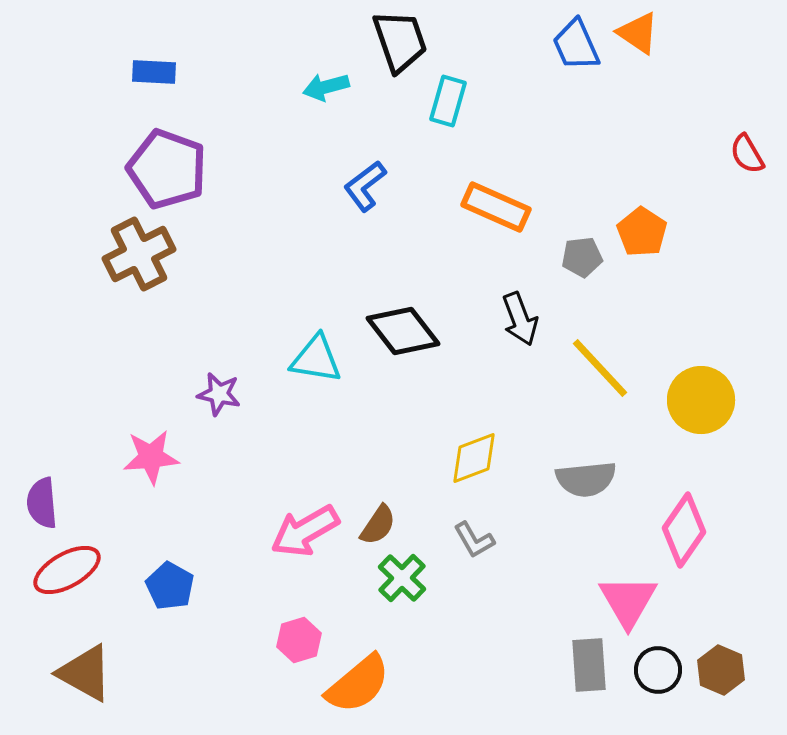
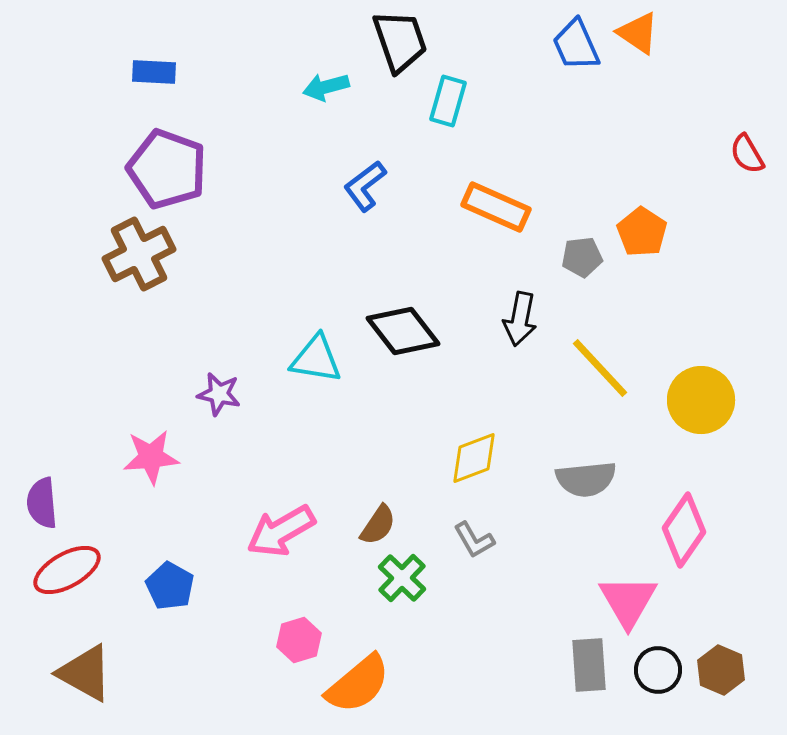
black arrow: rotated 32 degrees clockwise
pink arrow: moved 24 px left
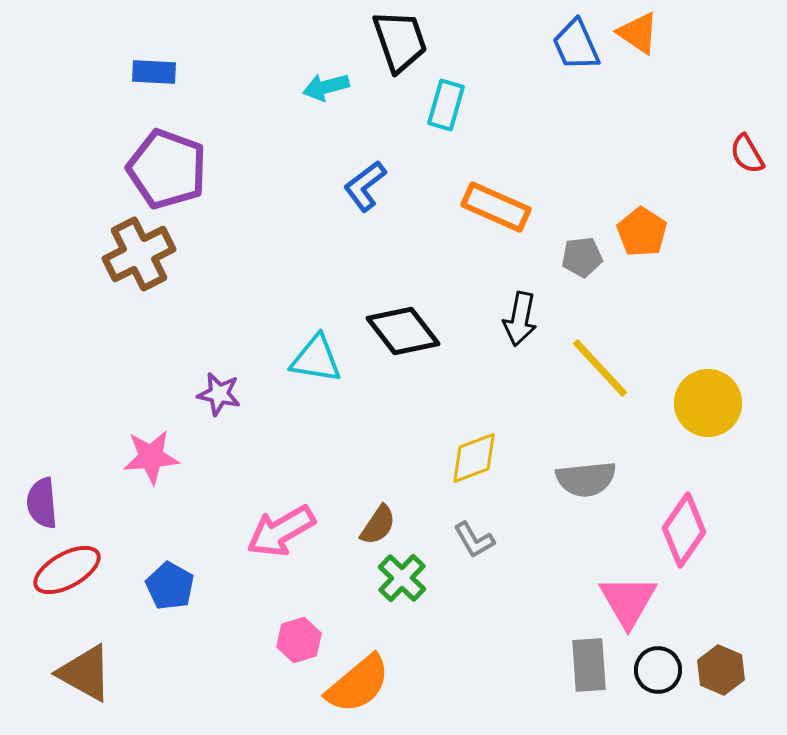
cyan rectangle: moved 2 px left, 4 px down
yellow circle: moved 7 px right, 3 px down
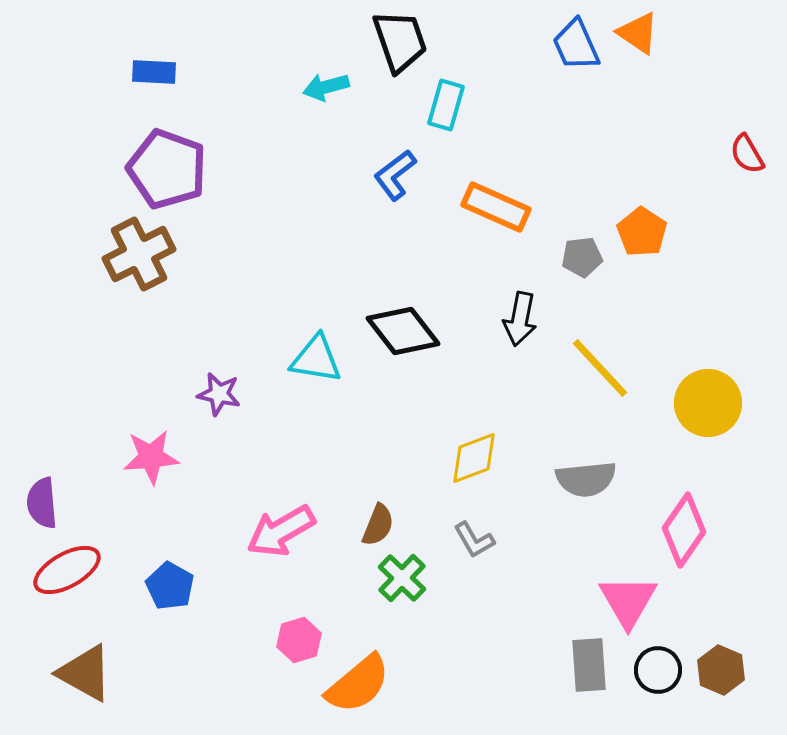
blue L-shape: moved 30 px right, 11 px up
brown semicircle: rotated 12 degrees counterclockwise
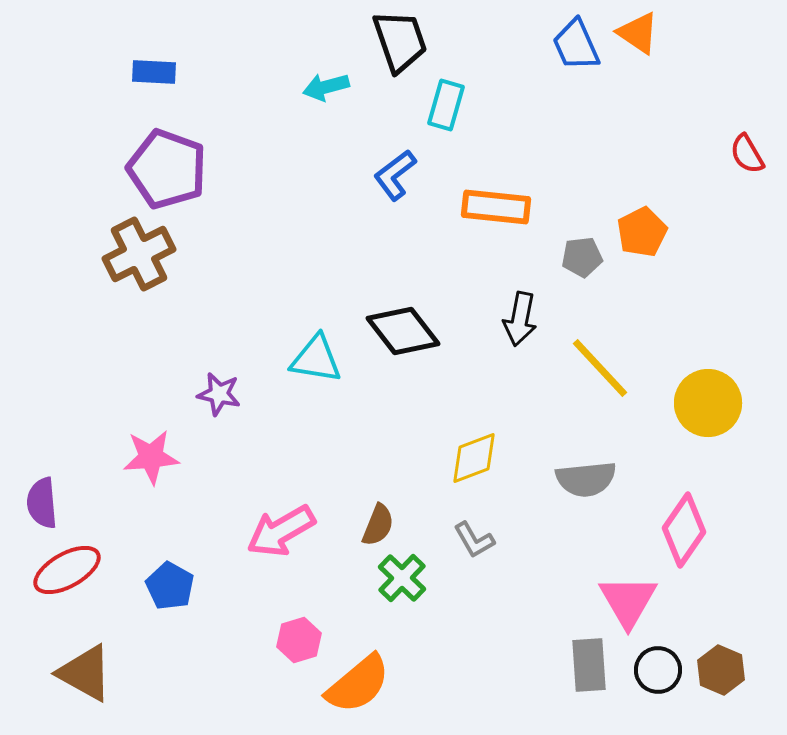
orange rectangle: rotated 18 degrees counterclockwise
orange pentagon: rotated 12 degrees clockwise
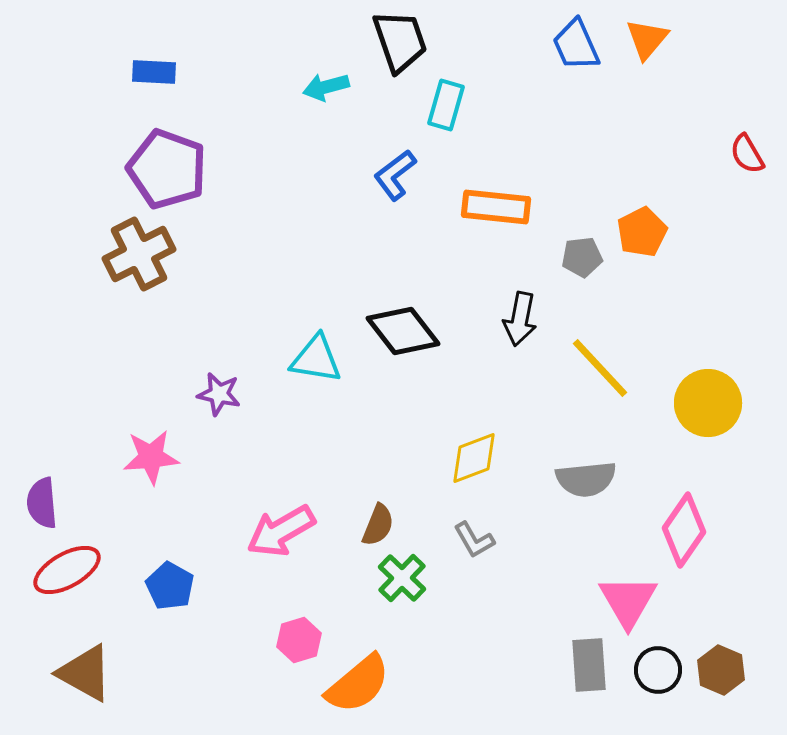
orange triangle: moved 9 px right, 6 px down; rotated 36 degrees clockwise
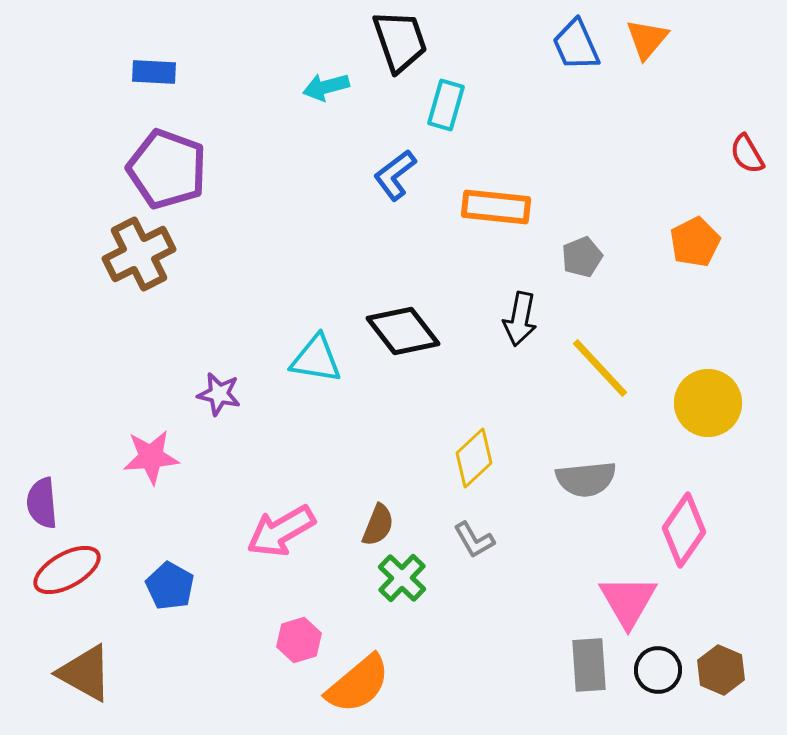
orange pentagon: moved 53 px right, 10 px down
gray pentagon: rotated 15 degrees counterclockwise
yellow diamond: rotated 22 degrees counterclockwise
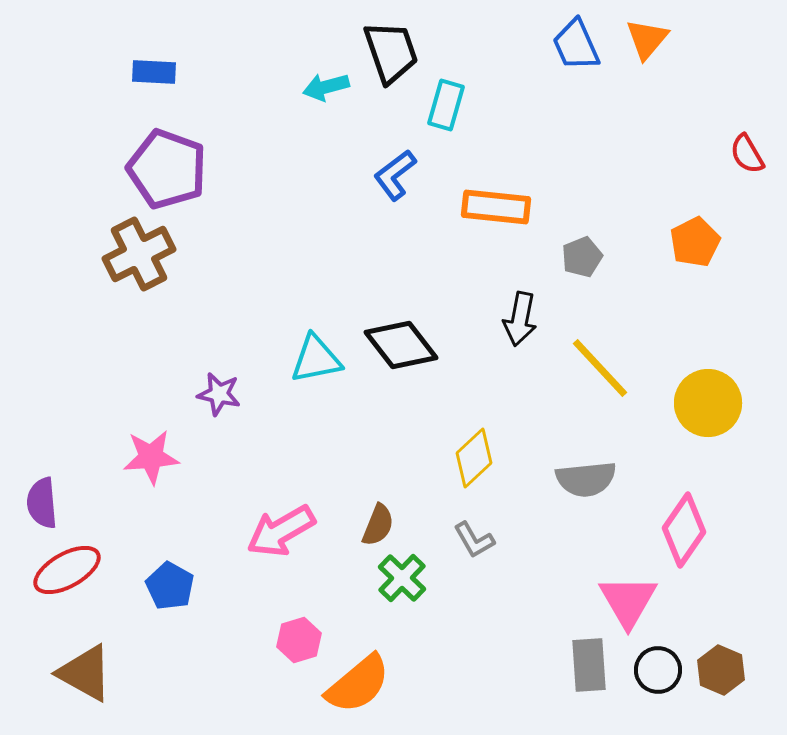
black trapezoid: moved 9 px left, 11 px down
black diamond: moved 2 px left, 14 px down
cyan triangle: rotated 20 degrees counterclockwise
